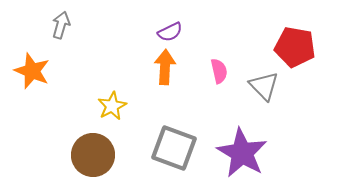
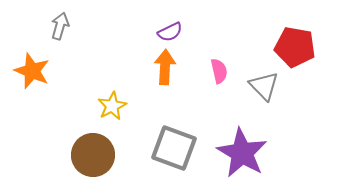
gray arrow: moved 1 px left, 1 px down
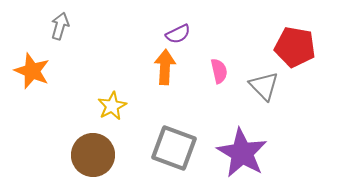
purple semicircle: moved 8 px right, 2 px down
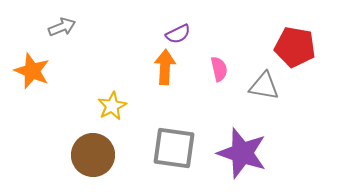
gray arrow: moved 2 px right, 1 px down; rotated 52 degrees clockwise
pink semicircle: moved 2 px up
gray triangle: rotated 36 degrees counterclockwise
gray square: rotated 12 degrees counterclockwise
purple star: rotated 12 degrees counterclockwise
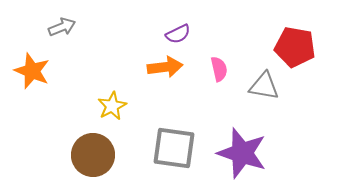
orange arrow: rotated 80 degrees clockwise
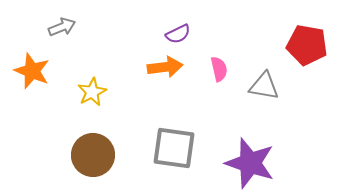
red pentagon: moved 12 px right, 2 px up
yellow star: moved 20 px left, 14 px up
purple star: moved 8 px right, 10 px down
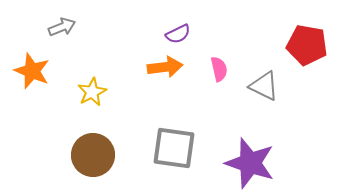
gray triangle: rotated 16 degrees clockwise
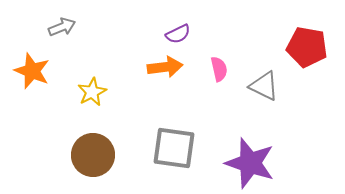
red pentagon: moved 2 px down
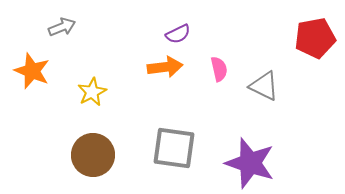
red pentagon: moved 8 px right, 9 px up; rotated 21 degrees counterclockwise
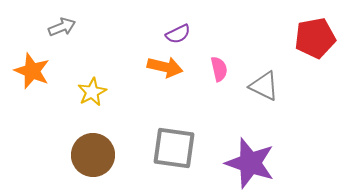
orange arrow: rotated 20 degrees clockwise
